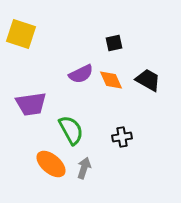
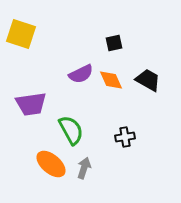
black cross: moved 3 px right
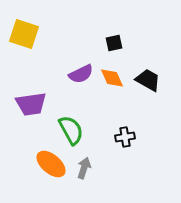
yellow square: moved 3 px right
orange diamond: moved 1 px right, 2 px up
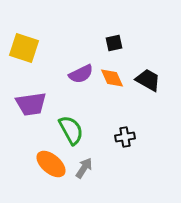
yellow square: moved 14 px down
gray arrow: rotated 15 degrees clockwise
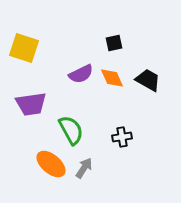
black cross: moved 3 px left
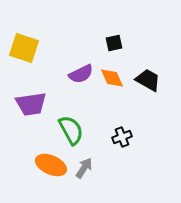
black cross: rotated 12 degrees counterclockwise
orange ellipse: moved 1 px down; rotated 16 degrees counterclockwise
